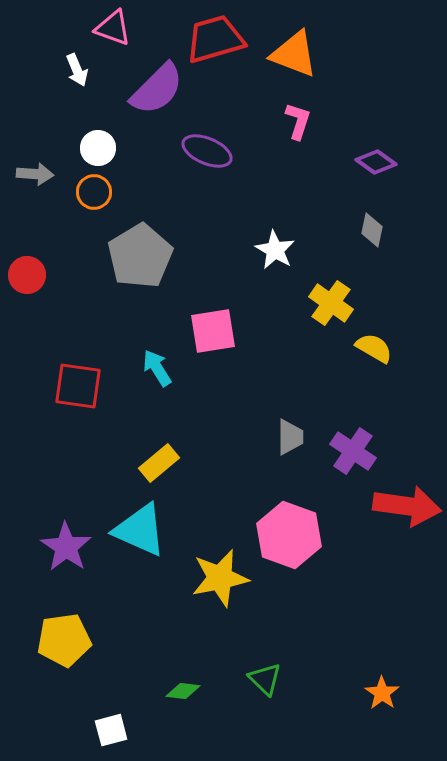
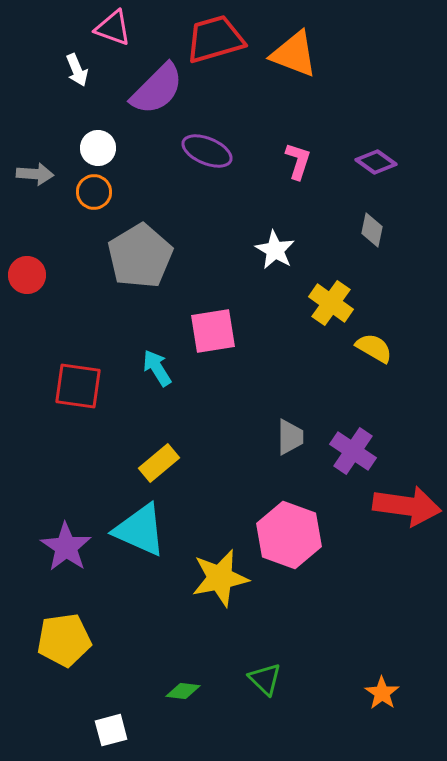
pink L-shape: moved 40 px down
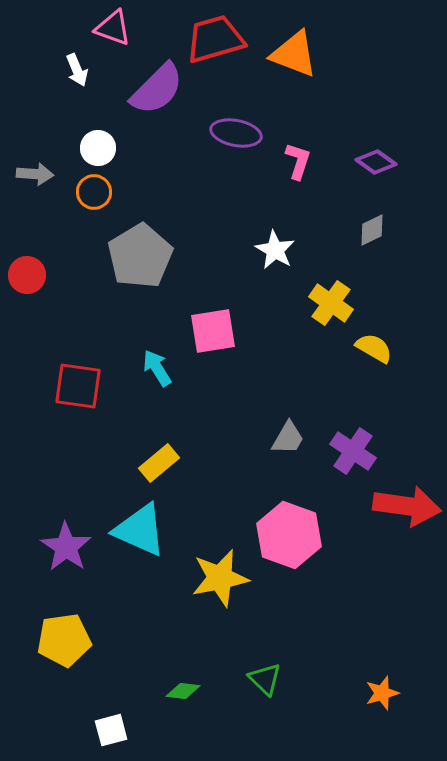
purple ellipse: moved 29 px right, 18 px up; rotated 12 degrees counterclockwise
gray diamond: rotated 52 degrees clockwise
gray trapezoid: moved 2 px left, 1 px down; rotated 30 degrees clockwise
orange star: rotated 20 degrees clockwise
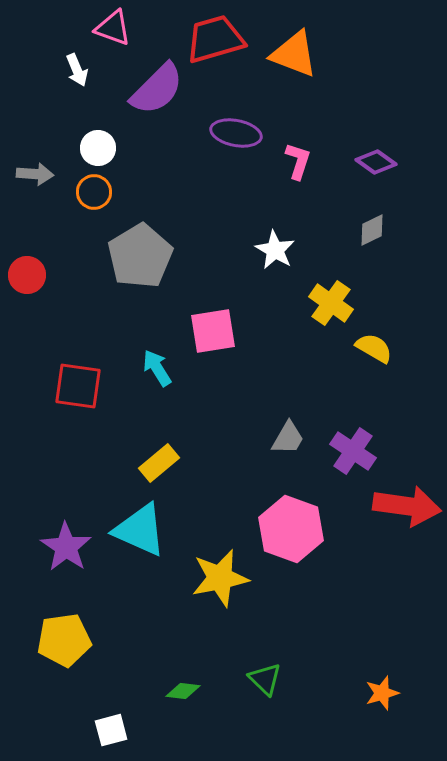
pink hexagon: moved 2 px right, 6 px up
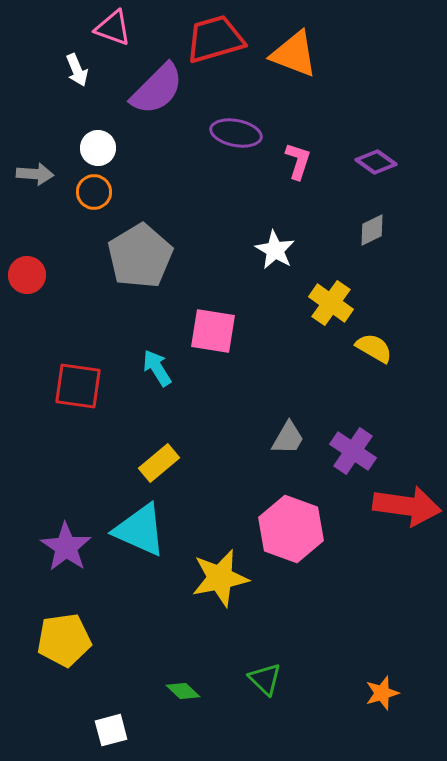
pink square: rotated 18 degrees clockwise
green diamond: rotated 36 degrees clockwise
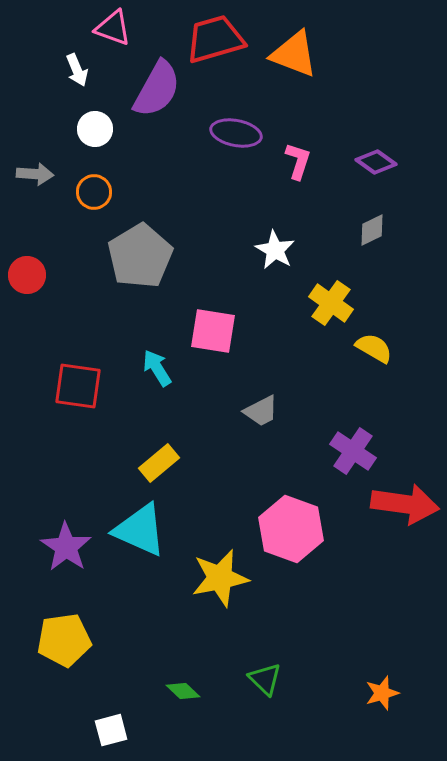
purple semicircle: rotated 16 degrees counterclockwise
white circle: moved 3 px left, 19 px up
gray trapezoid: moved 27 px left, 27 px up; rotated 33 degrees clockwise
red arrow: moved 2 px left, 2 px up
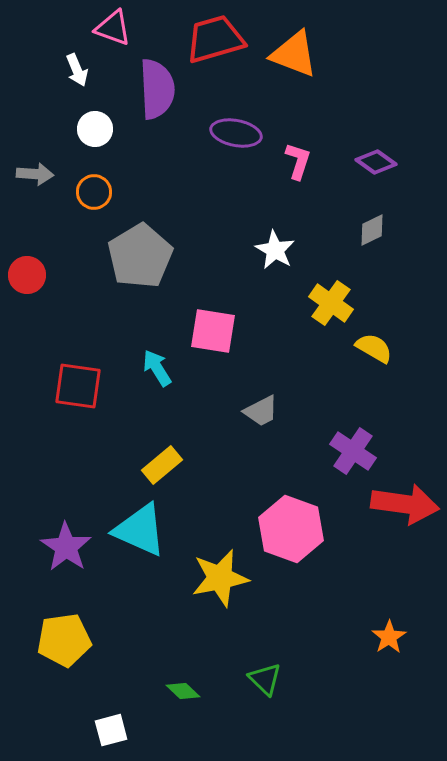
purple semicircle: rotated 32 degrees counterclockwise
yellow rectangle: moved 3 px right, 2 px down
orange star: moved 7 px right, 56 px up; rotated 16 degrees counterclockwise
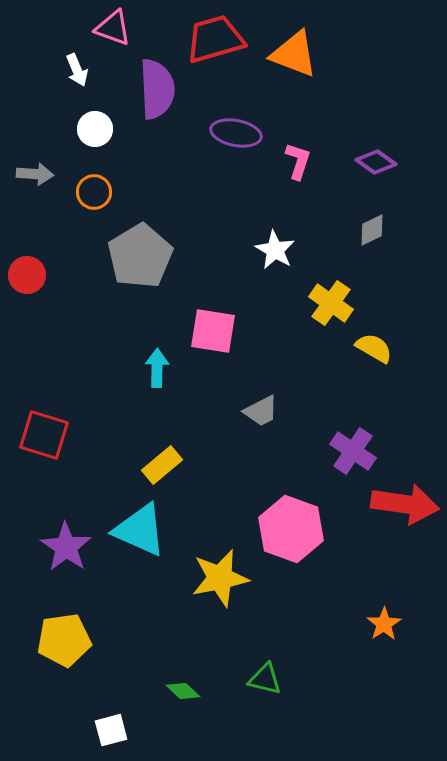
cyan arrow: rotated 33 degrees clockwise
red square: moved 34 px left, 49 px down; rotated 9 degrees clockwise
orange star: moved 5 px left, 13 px up
green triangle: rotated 30 degrees counterclockwise
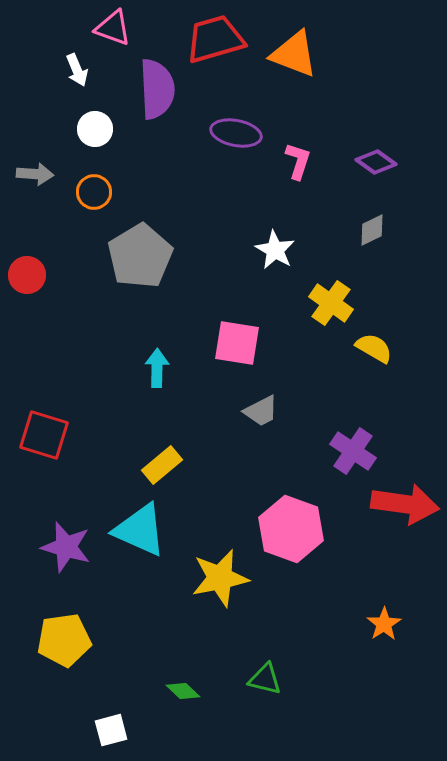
pink square: moved 24 px right, 12 px down
purple star: rotated 18 degrees counterclockwise
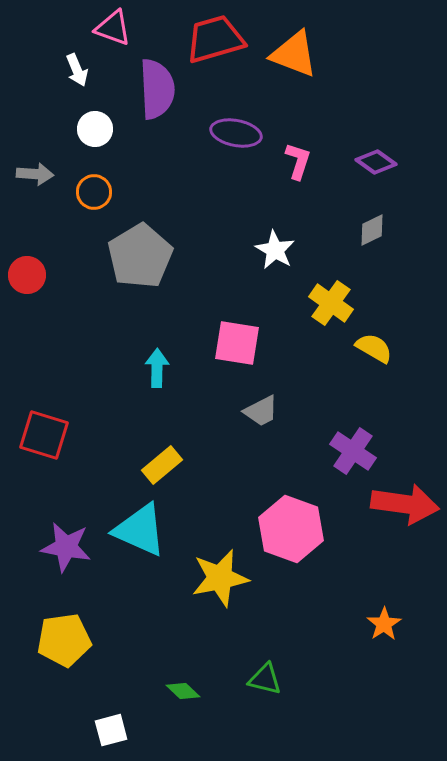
purple star: rotated 6 degrees counterclockwise
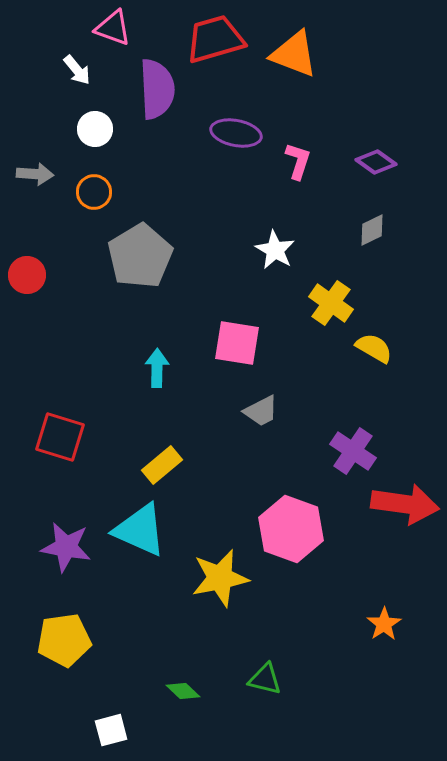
white arrow: rotated 16 degrees counterclockwise
red square: moved 16 px right, 2 px down
